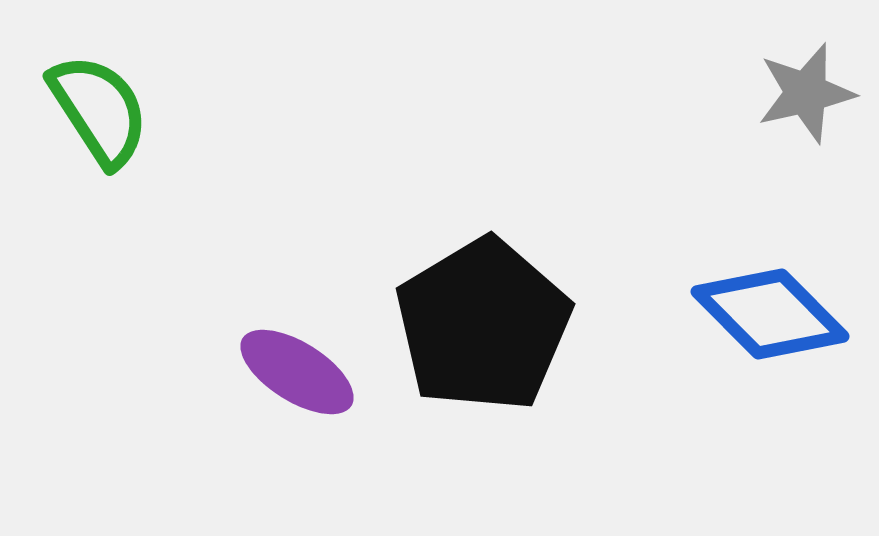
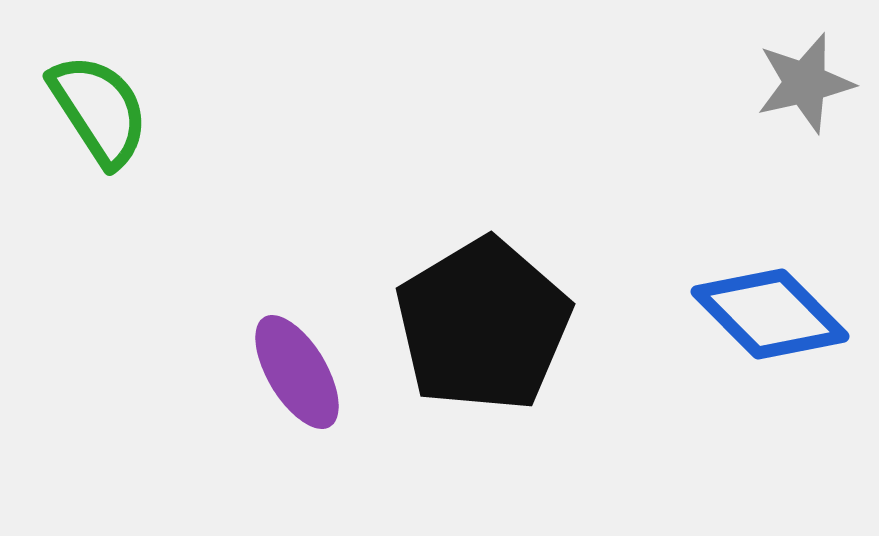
gray star: moved 1 px left, 10 px up
purple ellipse: rotated 27 degrees clockwise
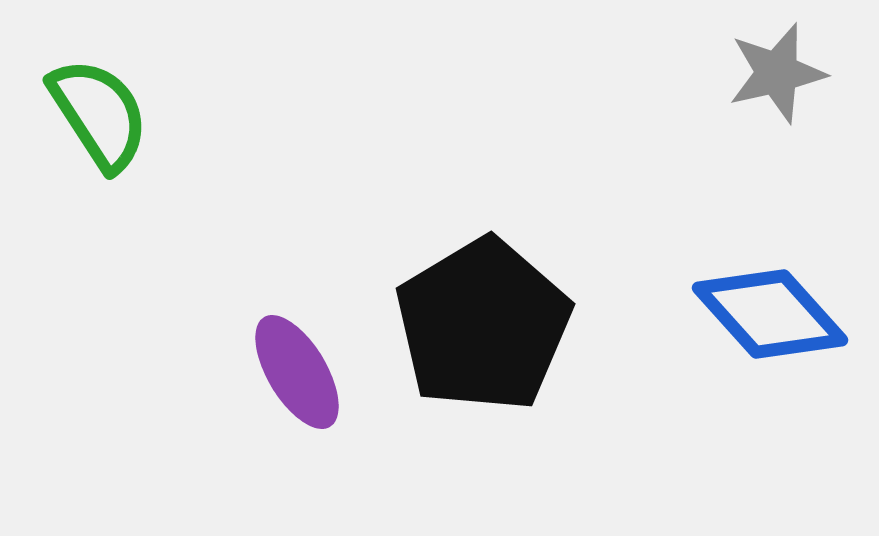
gray star: moved 28 px left, 10 px up
green semicircle: moved 4 px down
blue diamond: rotated 3 degrees clockwise
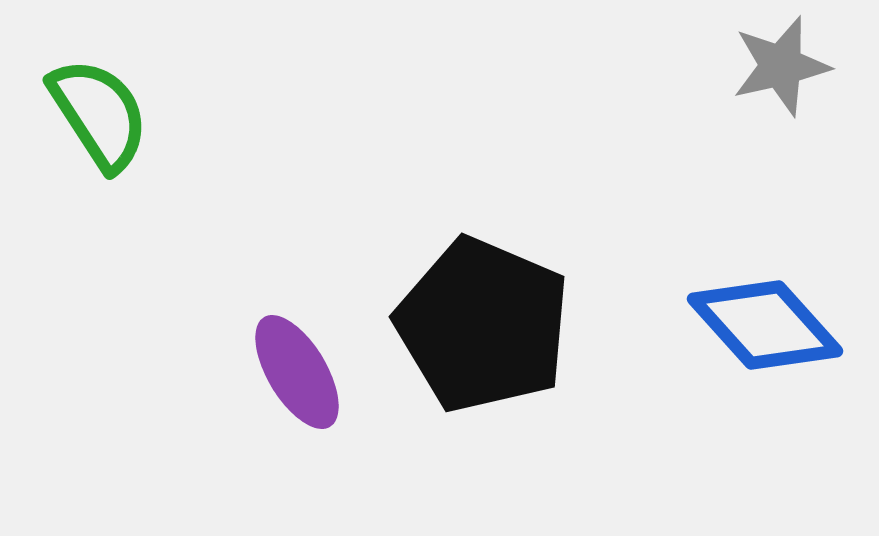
gray star: moved 4 px right, 7 px up
blue diamond: moved 5 px left, 11 px down
black pentagon: rotated 18 degrees counterclockwise
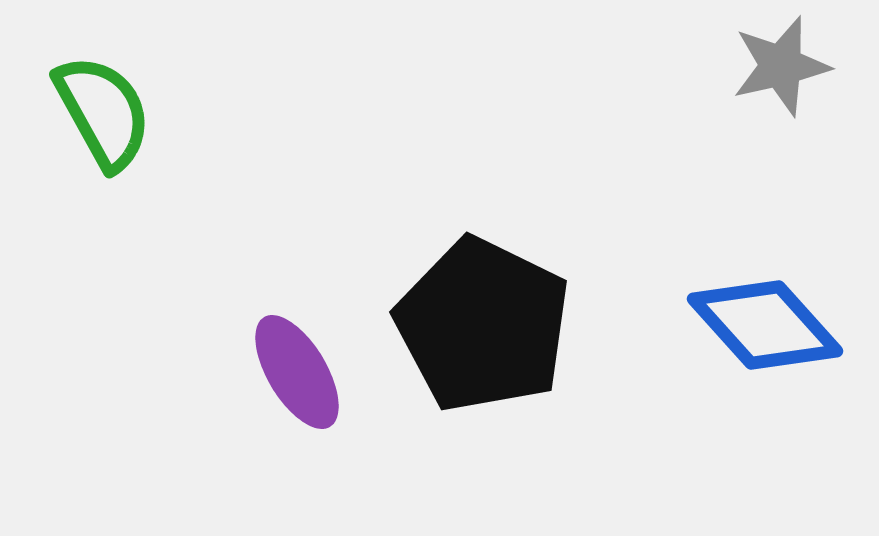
green semicircle: moved 4 px right, 2 px up; rotated 4 degrees clockwise
black pentagon: rotated 3 degrees clockwise
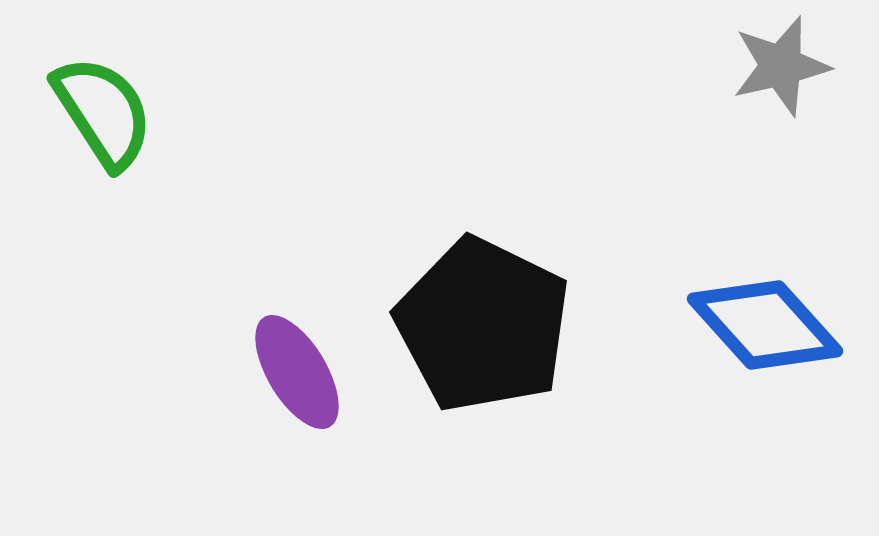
green semicircle: rotated 4 degrees counterclockwise
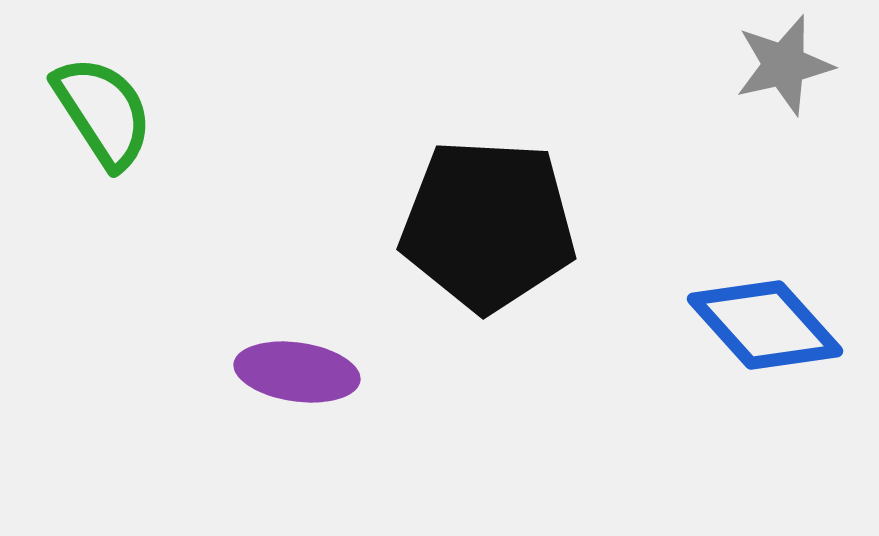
gray star: moved 3 px right, 1 px up
black pentagon: moved 5 px right, 100 px up; rotated 23 degrees counterclockwise
purple ellipse: rotated 51 degrees counterclockwise
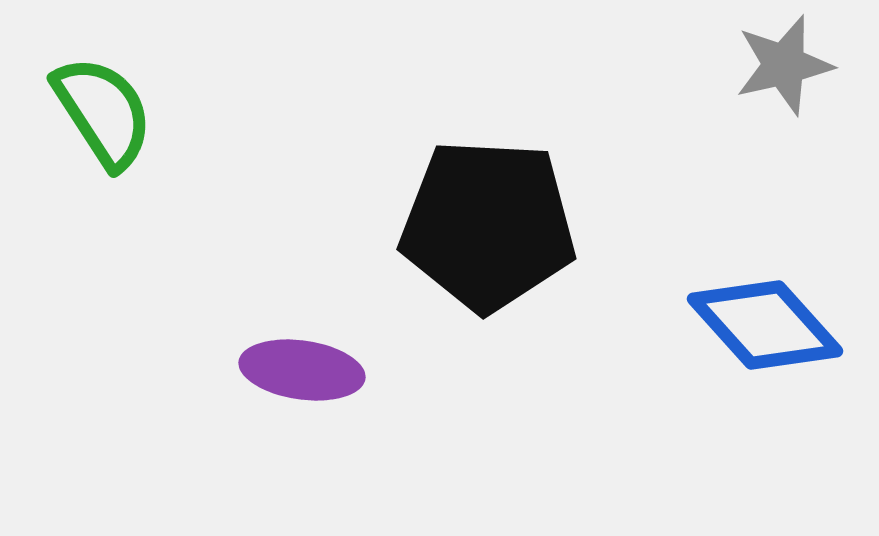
purple ellipse: moved 5 px right, 2 px up
